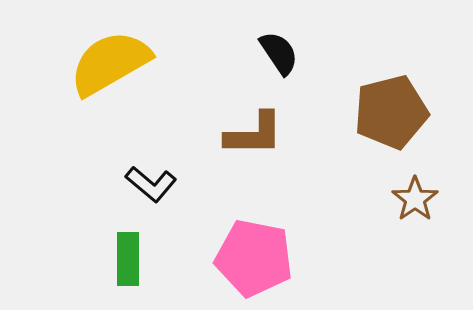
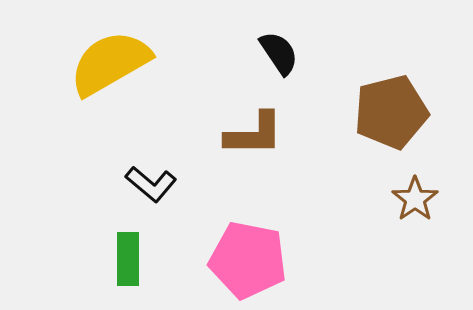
pink pentagon: moved 6 px left, 2 px down
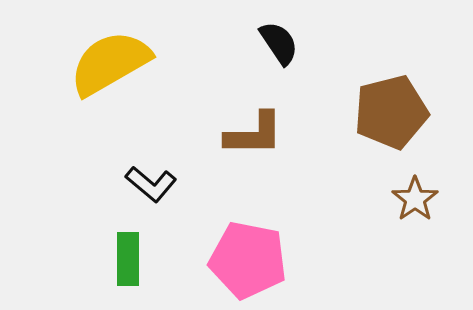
black semicircle: moved 10 px up
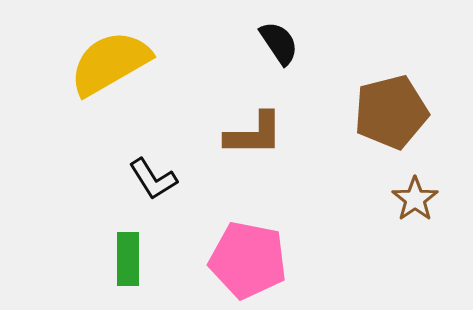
black L-shape: moved 2 px right, 5 px up; rotated 18 degrees clockwise
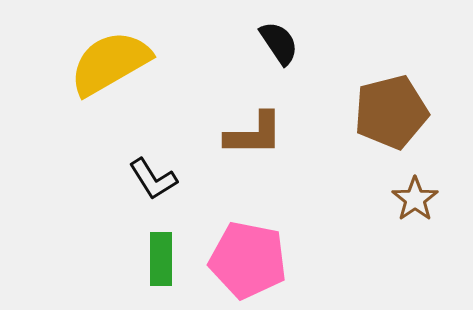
green rectangle: moved 33 px right
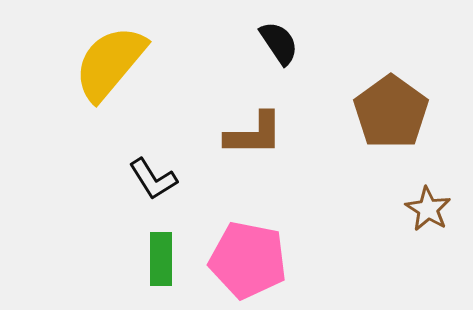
yellow semicircle: rotated 20 degrees counterclockwise
brown pentagon: rotated 22 degrees counterclockwise
brown star: moved 13 px right, 10 px down; rotated 6 degrees counterclockwise
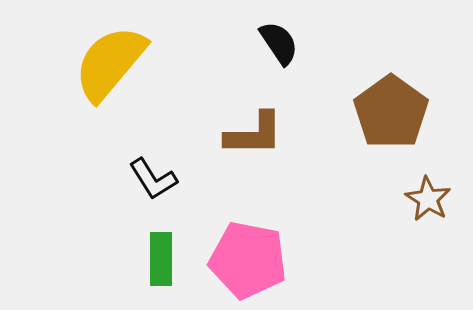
brown star: moved 10 px up
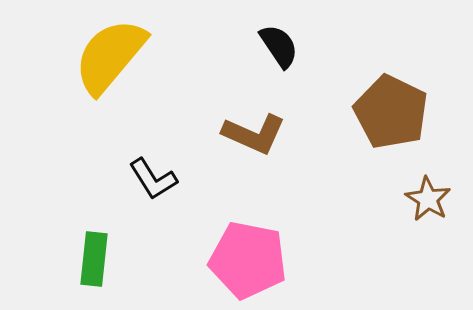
black semicircle: moved 3 px down
yellow semicircle: moved 7 px up
brown pentagon: rotated 10 degrees counterclockwise
brown L-shape: rotated 24 degrees clockwise
green rectangle: moved 67 px left; rotated 6 degrees clockwise
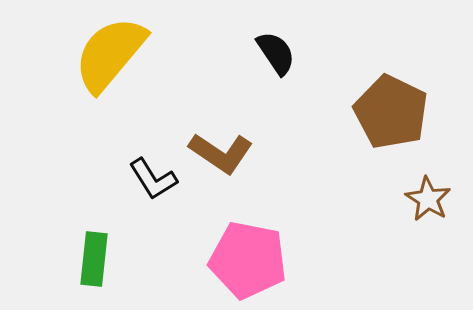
black semicircle: moved 3 px left, 7 px down
yellow semicircle: moved 2 px up
brown L-shape: moved 33 px left, 19 px down; rotated 10 degrees clockwise
